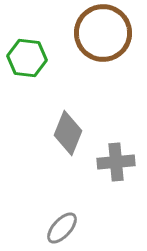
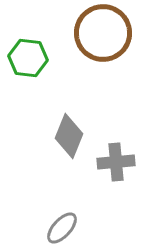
green hexagon: moved 1 px right
gray diamond: moved 1 px right, 3 px down
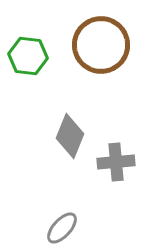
brown circle: moved 2 px left, 12 px down
green hexagon: moved 2 px up
gray diamond: moved 1 px right
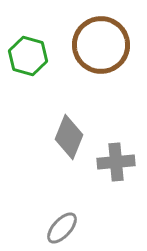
green hexagon: rotated 9 degrees clockwise
gray diamond: moved 1 px left, 1 px down
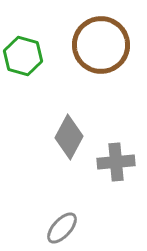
green hexagon: moved 5 px left
gray diamond: rotated 6 degrees clockwise
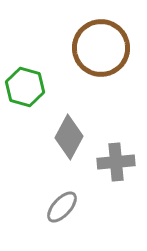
brown circle: moved 3 px down
green hexagon: moved 2 px right, 31 px down
gray ellipse: moved 21 px up
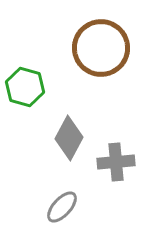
gray diamond: moved 1 px down
